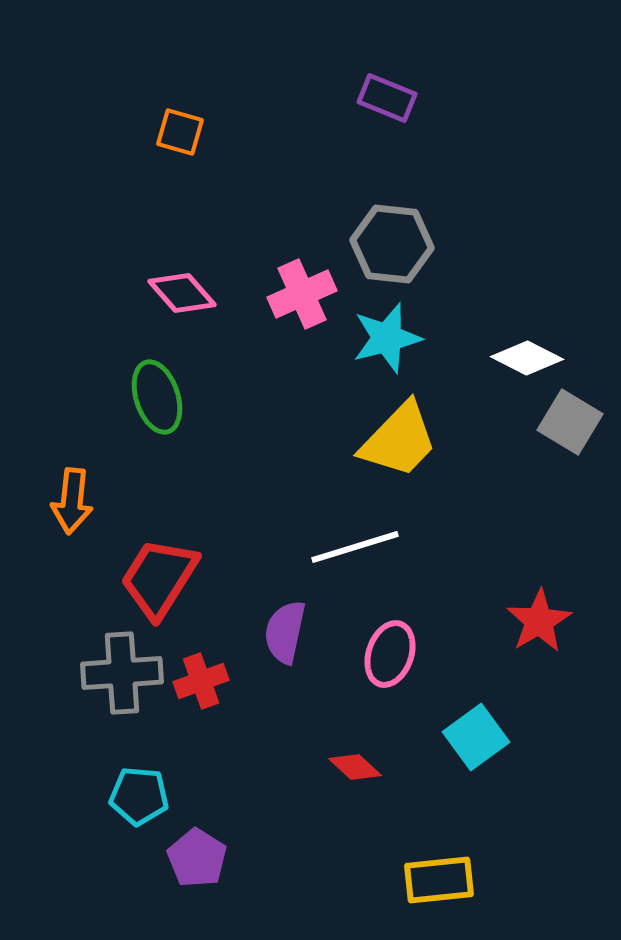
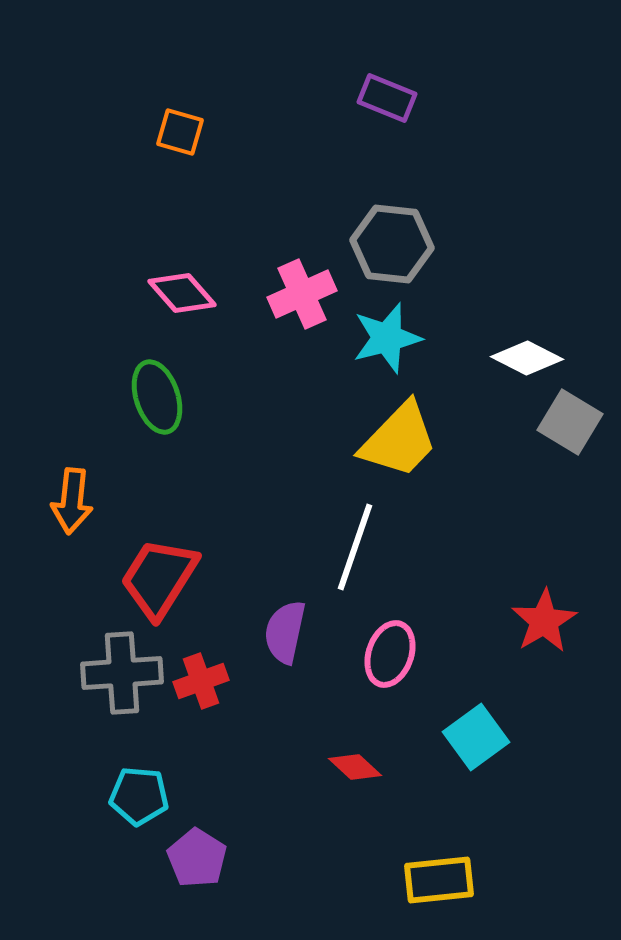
white line: rotated 54 degrees counterclockwise
red star: moved 5 px right
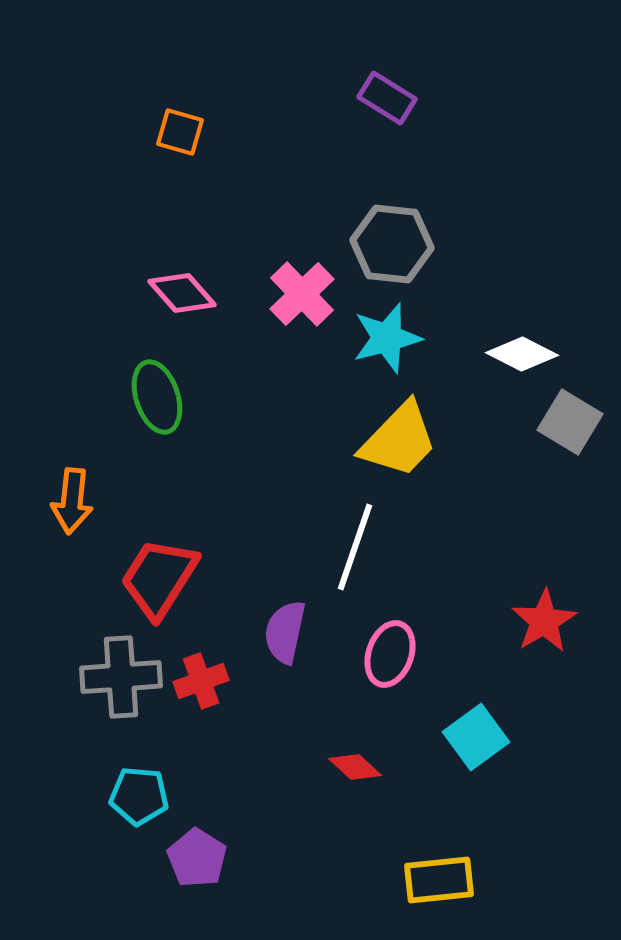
purple rectangle: rotated 10 degrees clockwise
pink cross: rotated 20 degrees counterclockwise
white diamond: moved 5 px left, 4 px up
gray cross: moved 1 px left, 4 px down
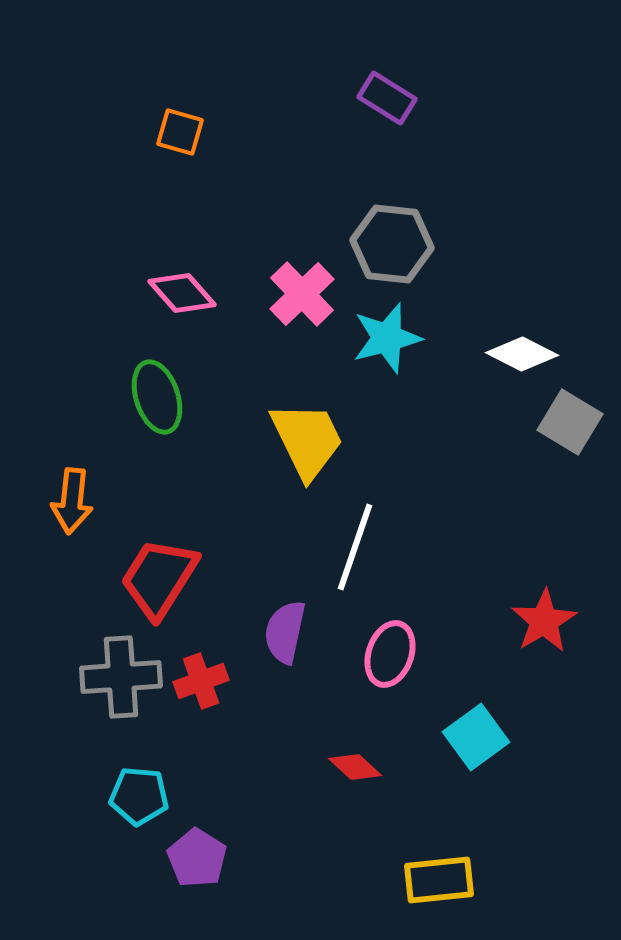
yellow trapezoid: moved 92 px left; rotated 70 degrees counterclockwise
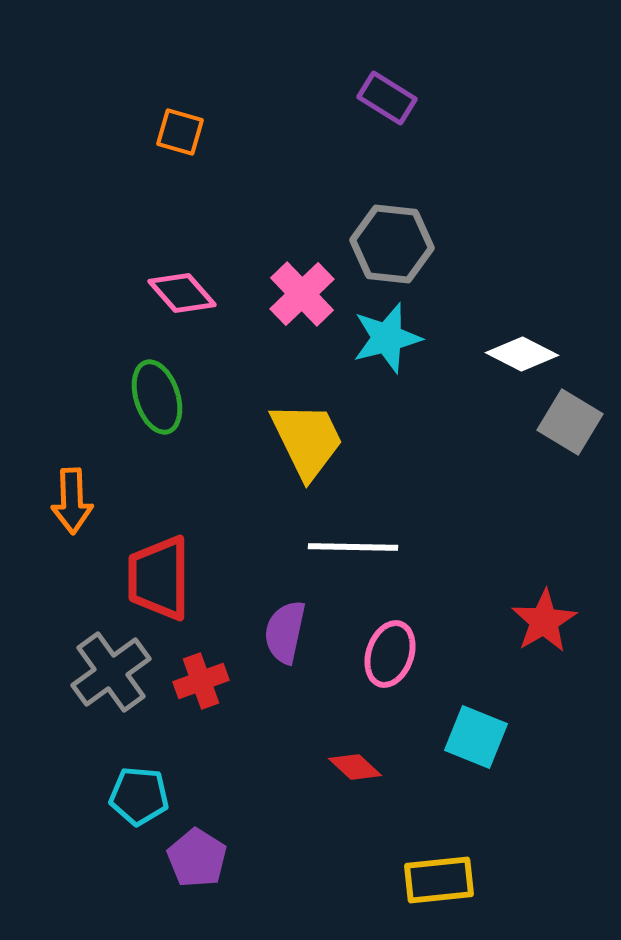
orange arrow: rotated 8 degrees counterclockwise
white line: moved 2 px left; rotated 72 degrees clockwise
red trapezoid: rotated 32 degrees counterclockwise
gray cross: moved 10 px left, 5 px up; rotated 32 degrees counterclockwise
cyan square: rotated 32 degrees counterclockwise
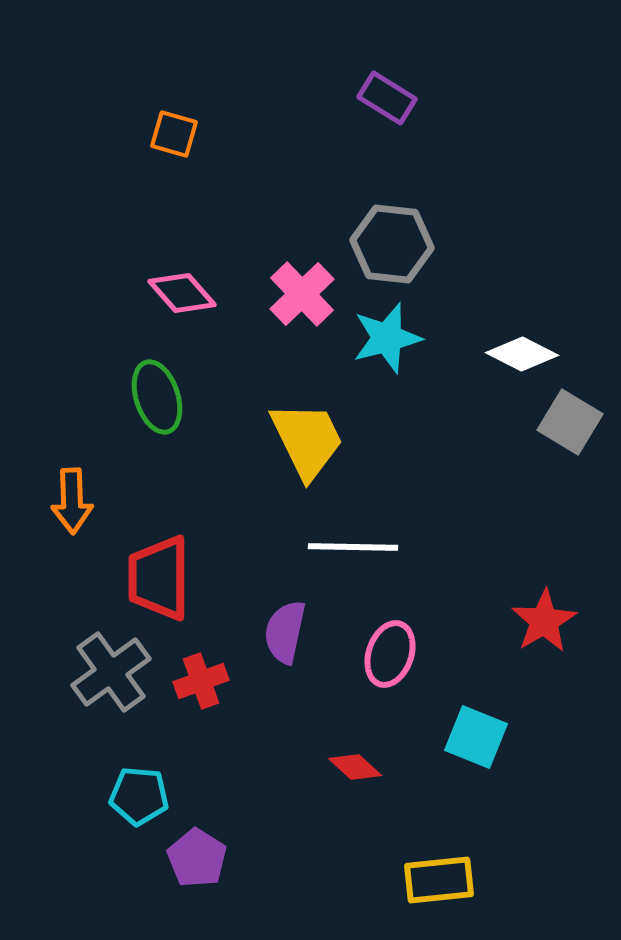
orange square: moved 6 px left, 2 px down
